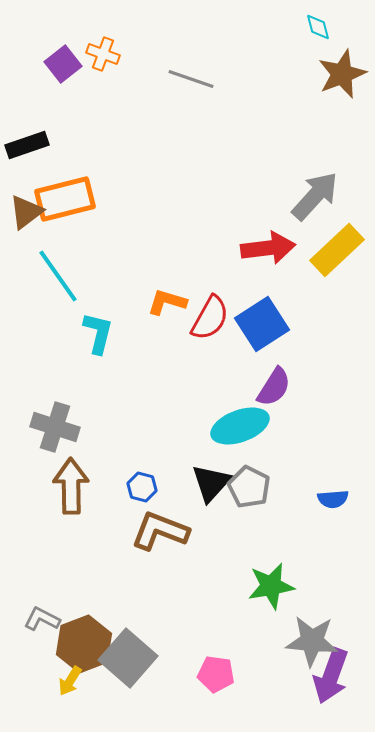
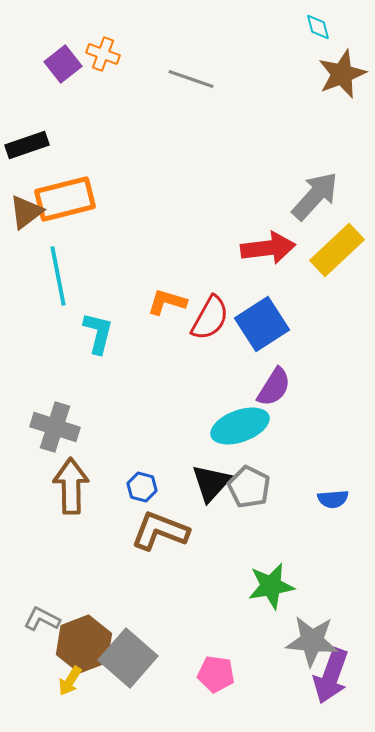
cyan line: rotated 24 degrees clockwise
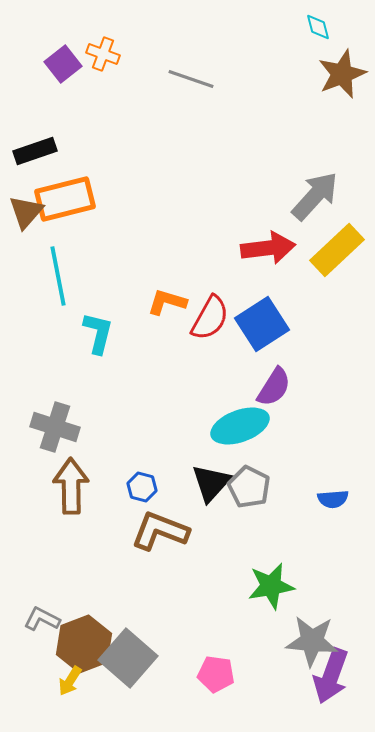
black rectangle: moved 8 px right, 6 px down
brown triangle: rotated 12 degrees counterclockwise
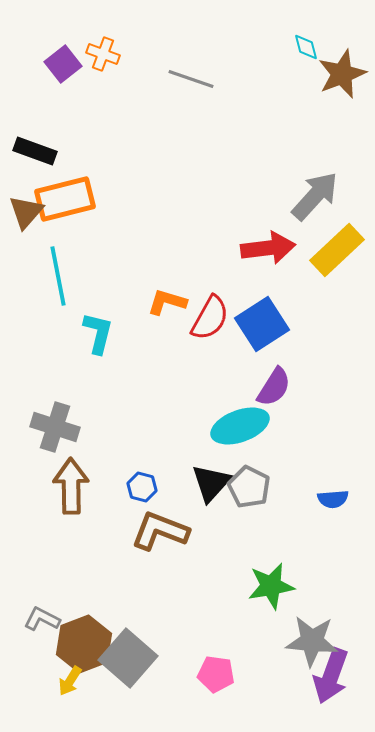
cyan diamond: moved 12 px left, 20 px down
black rectangle: rotated 39 degrees clockwise
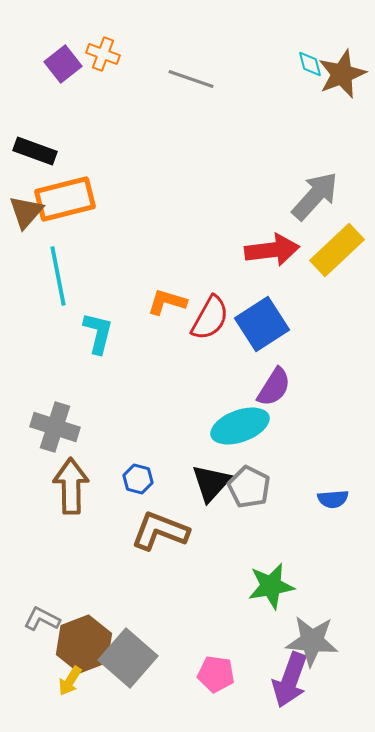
cyan diamond: moved 4 px right, 17 px down
red arrow: moved 4 px right, 2 px down
blue hexagon: moved 4 px left, 8 px up
purple arrow: moved 41 px left, 4 px down
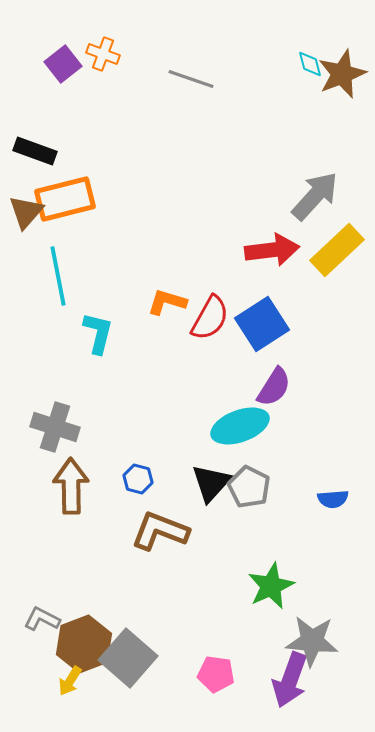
green star: rotated 15 degrees counterclockwise
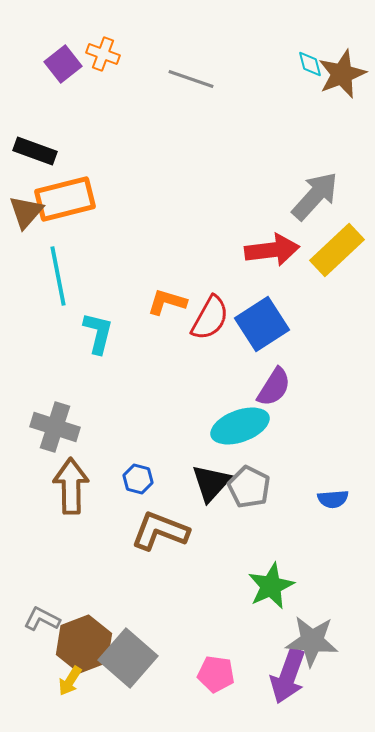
purple arrow: moved 2 px left, 4 px up
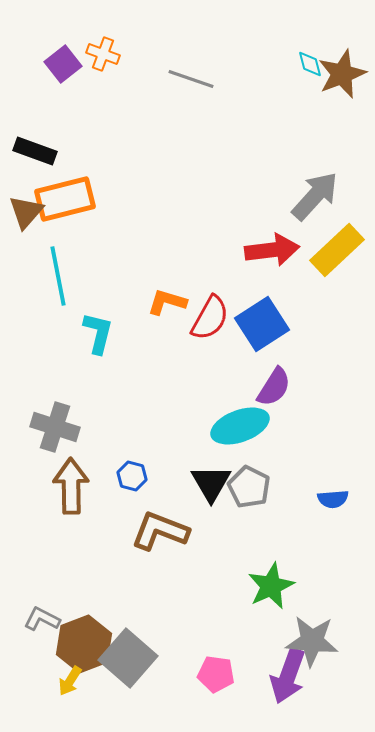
blue hexagon: moved 6 px left, 3 px up
black triangle: rotated 12 degrees counterclockwise
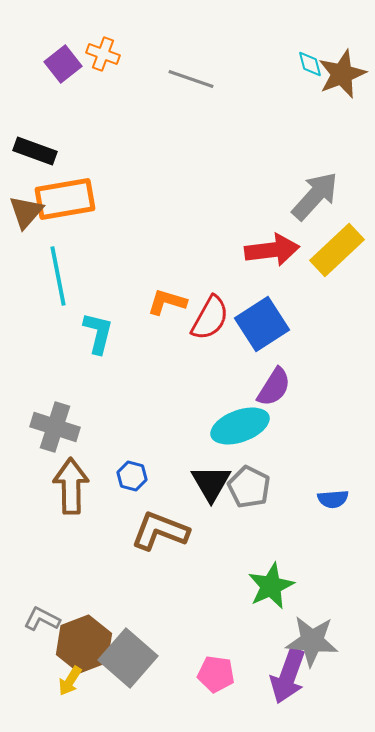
orange rectangle: rotated 4 degrees clockwise
